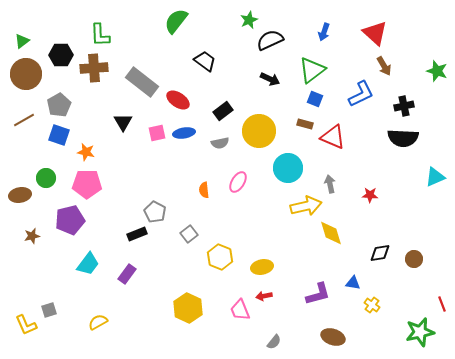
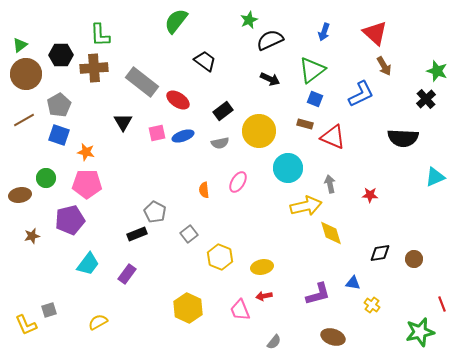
green triangle at (22, 41): moved 2 px left, 4 px down
black cross at (404, 106): moved 22 px right, 7 px up; rotated 30 degrees counterclockwise
blue ellipse at (184, 133): moved 1 px left, 3 px down; rotated 10 degrees counterclockwise
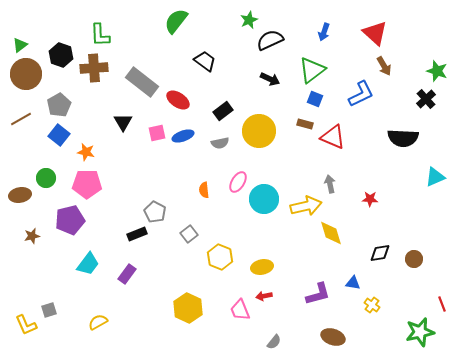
black hexagon at (61, 55): rotated 20 degrees clockwise
brown line at (24, 120): moved 3 px left, 1 px up
blue square at (59, 135): rotated 20 degrees clockwise
cyan circle at (288, 168): moved 24 px left, 31 px down
red star at (370, 195): moved 4 px down
